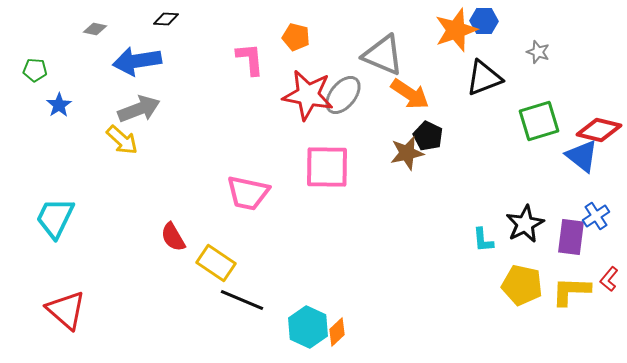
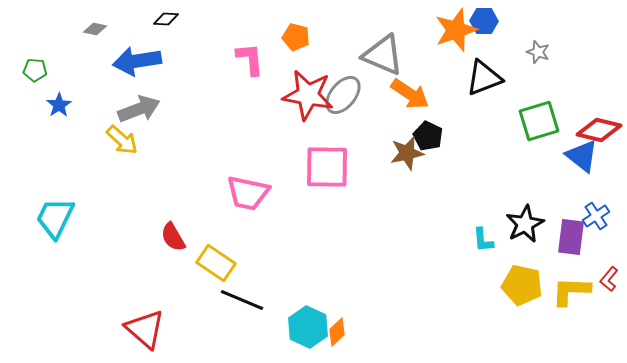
red triangle: moved 79 px right, 19 px down
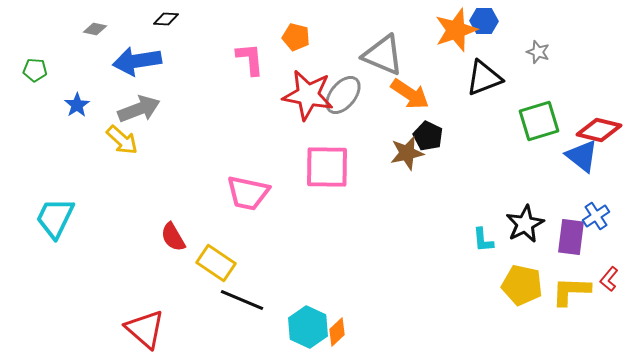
blue star: moved 18 px right
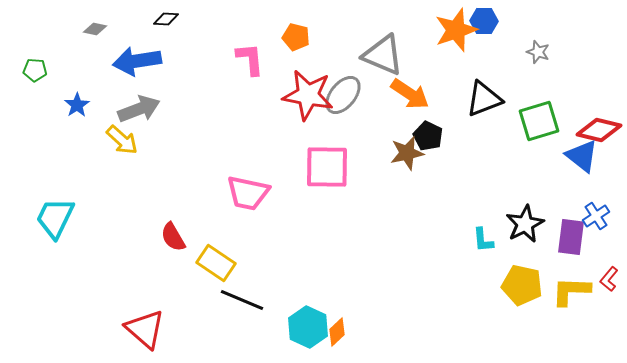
black triangle: moved 21 px down
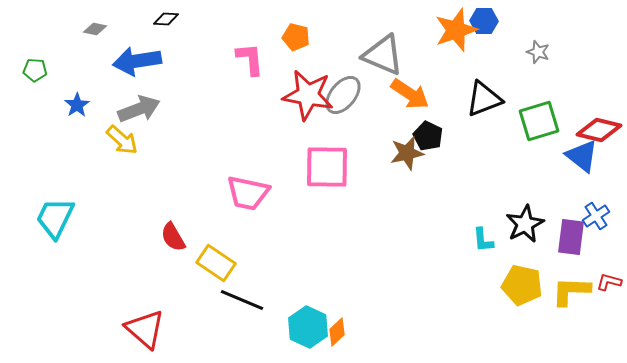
red L-shape: moved 3 px down; rotated 65 degrees clockwise
